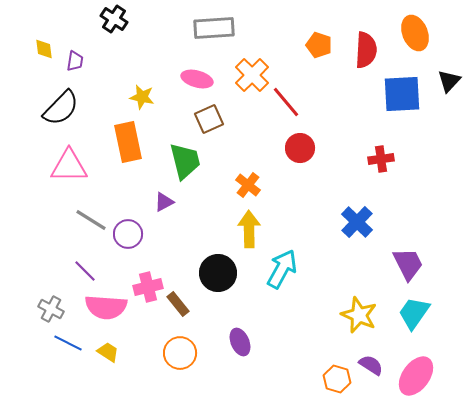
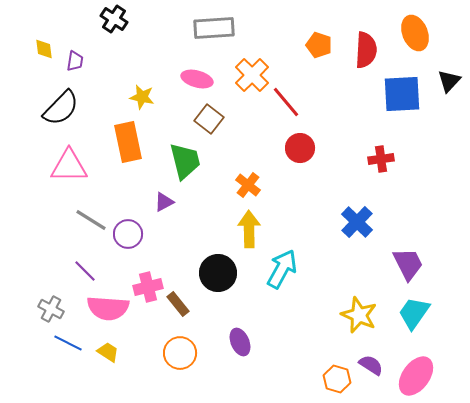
brown square at (209, 119): rotated 28 degrees counterclockwise
pink semicircle at (106, 307): moved 2 px right, 1 px down
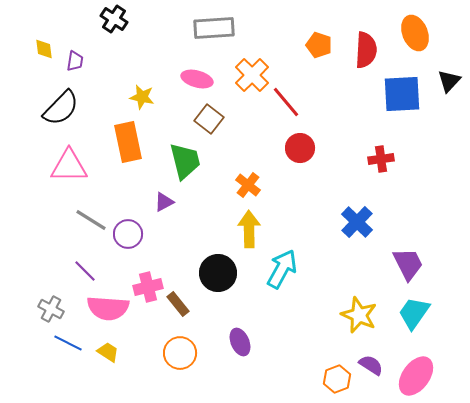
orange hexagon at (337, 379): rotated 24 degrees clockwise
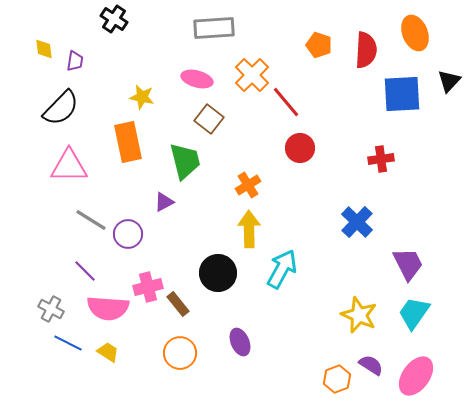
orange cross at (248, 185): rotated 20 degrees clockwise
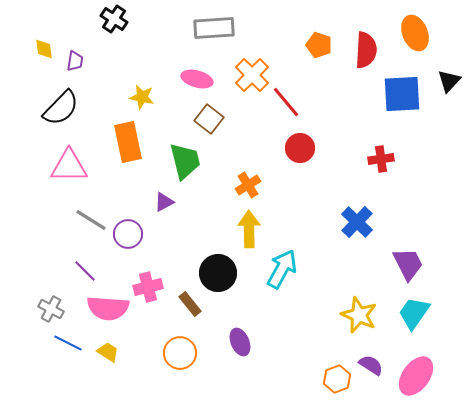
brown rectangle at (178, 304): moved 12 px right
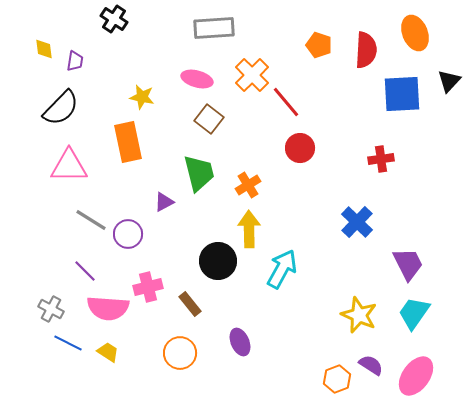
green trapezoid at (185, 161): moved 14 px right, 12 px down
black circle at (218, 273): moved 12 px up
